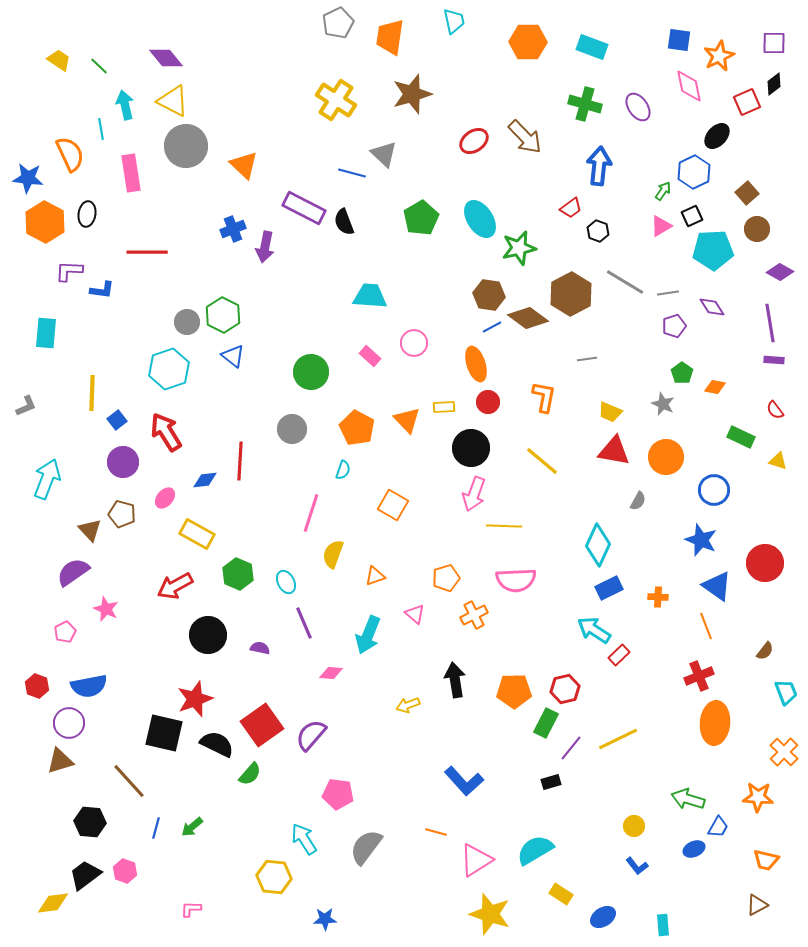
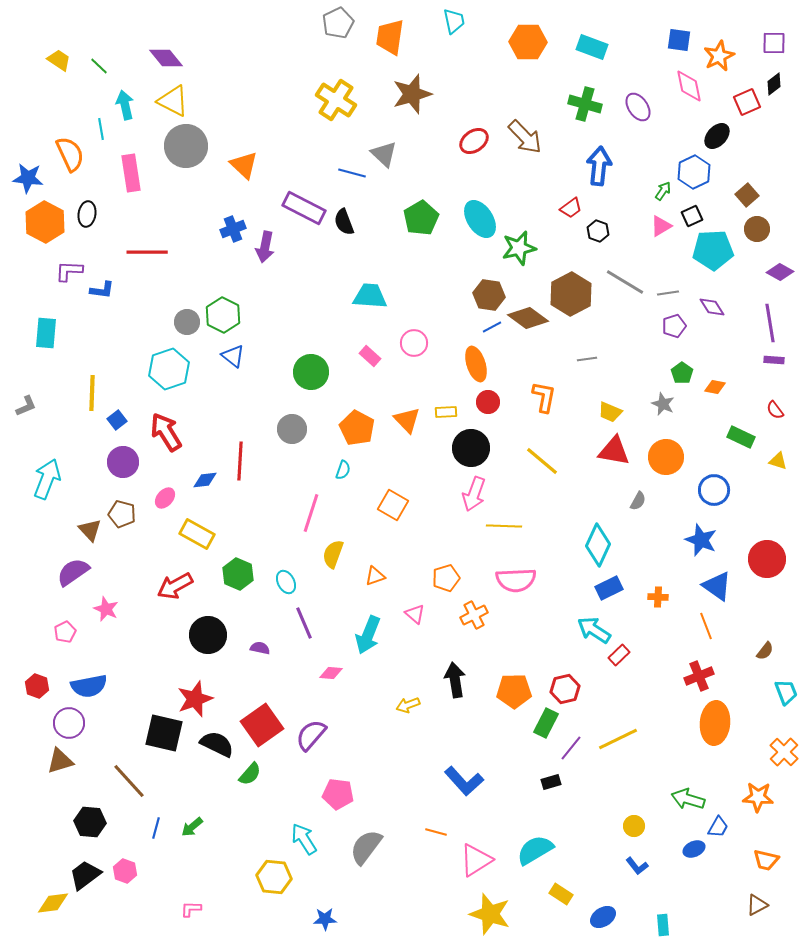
brown square at (747, 193): moved 2 px down
yellow rectangle at (444, 407): moved 2 px right, 5 px down
red circle at (765, 563): moved 2 px right, 4 px up
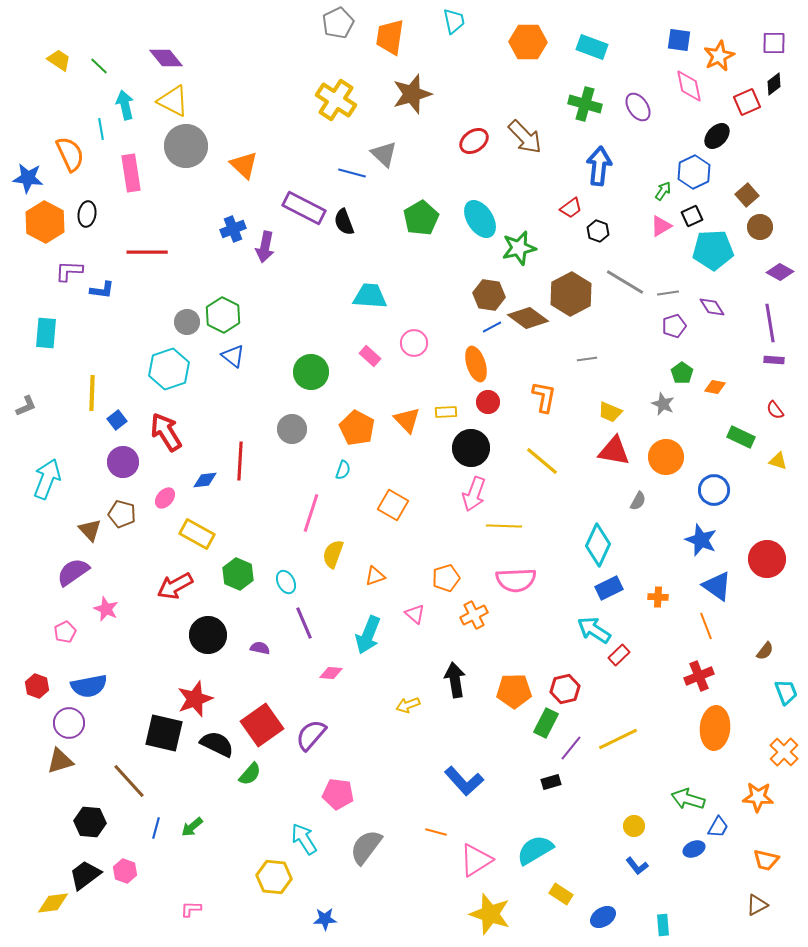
brown circle at (757, 229): moved 3 px right, 2 px up
orange ellipse at (715, 723): moved 5 px down
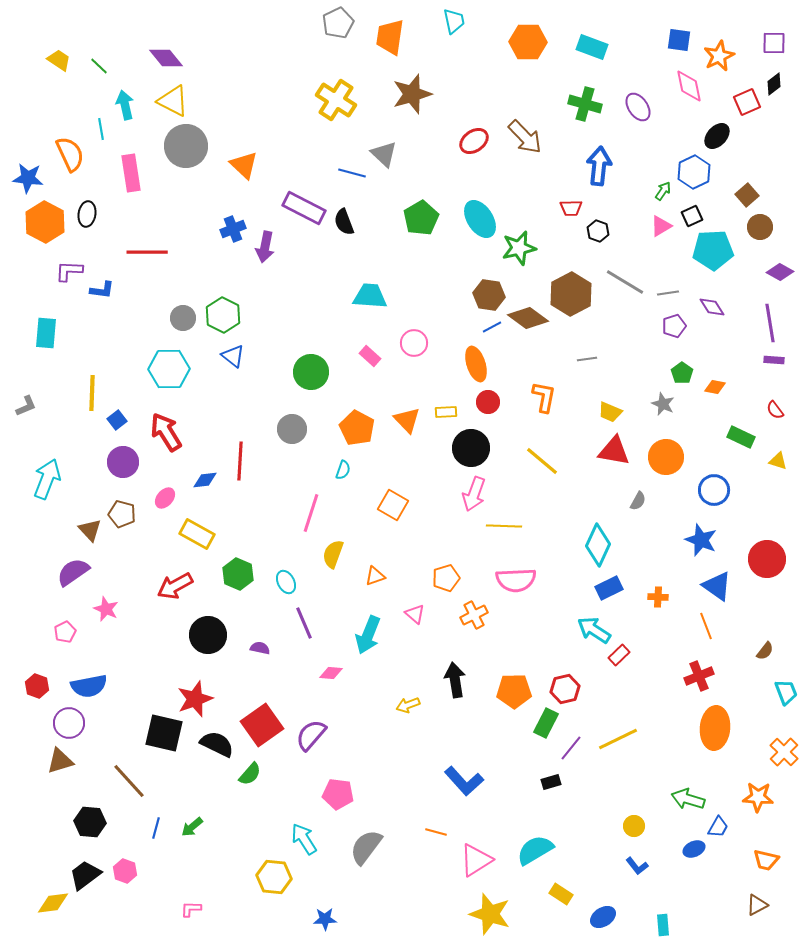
red trapezoid at (571, 208): rotated 35 degrees clockwise
gray circle at (187, 322): moved 4 px left, 4 px up
cyan hexagon at (169, 369): rotated 18 degrees clockwise
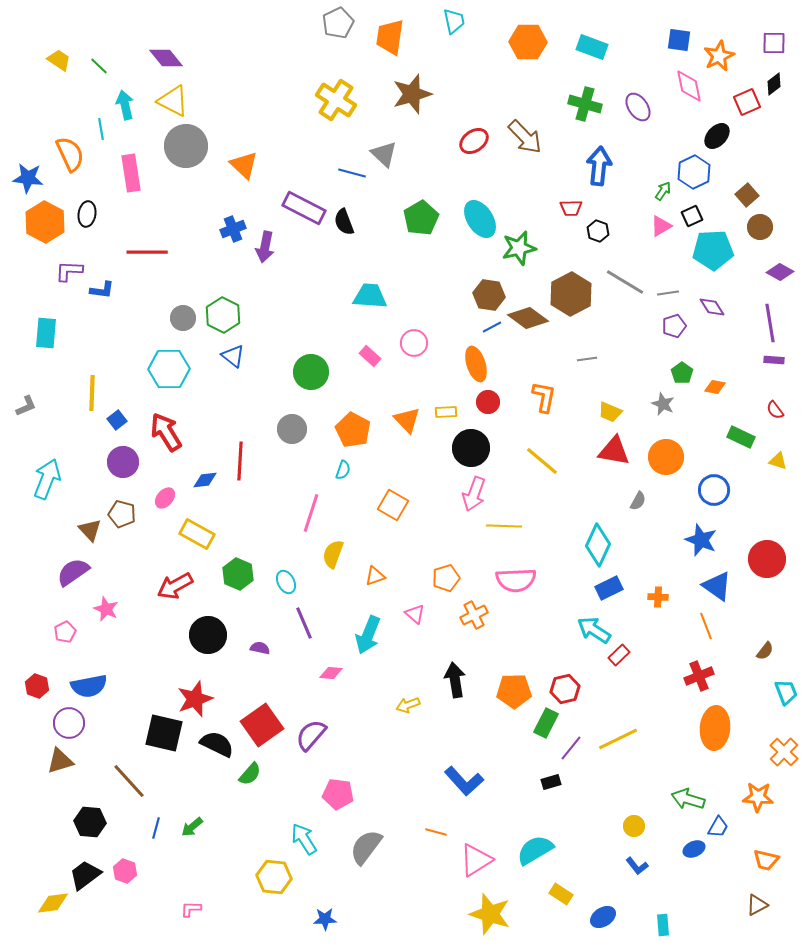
orange pentagon at (357, 428): moved 4 px left, 2 px down
